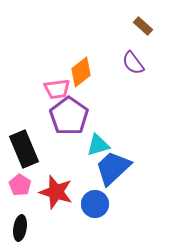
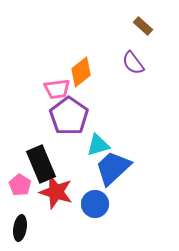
black rectangle: moved 17 px right, 15 px down
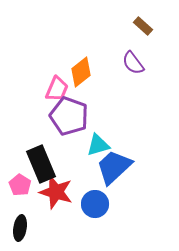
pink trapezoid: rotated 60 degrees counterclockwise
purple pentagon: rotated 15 degrees counterclockwise
blue trapezoid: moved 1 px right, 1 px up
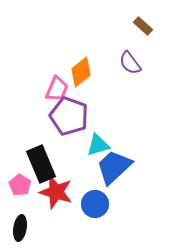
purple semicircle: moved 3 px left
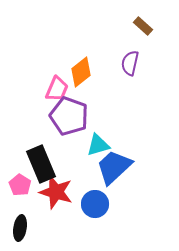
purple semicircle: rotated 50 degrees clockwise
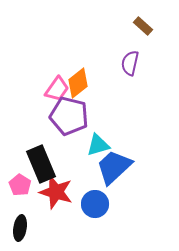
orange diamond: moved 3 px left, 11 px down
pink trapezoid: rotated 12 degrees clockwise
purple pentagon: rotated 6 degrees counterclockwise
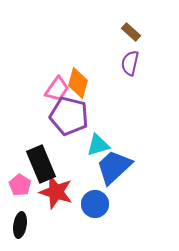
brown rectangle: moved 12 px left, 6 px down
orange diamond: rotated 36 degrees counterclockwise
black ellipse: moved 3 px up
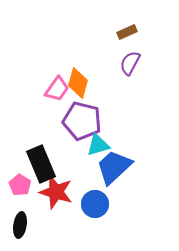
brown rectangle: moved 4 px left; rotated 66 degrees counterclockwise
purple semicircle: rotated 15 degrees clockwise
purple pentagon: moved 13 px right, 5 px down
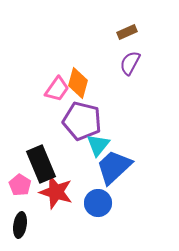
cyan triangle: rotated 35 degrees counterclockwise
blue circle: moved 3 px right, 1 px up
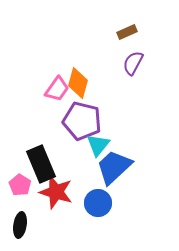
purple semicircle: moved 3 px right
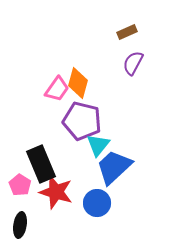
blue circle: moved 1 px left
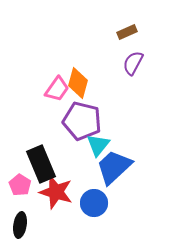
blue circle: moved 3 px left
